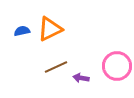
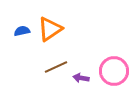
orange triangle: rotated 8 degrees counterclockwise
pink circle: moved 3 px left, 5 px down
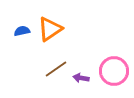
brown line: moved 2 px down; rotated 10 degrees counterclockwise
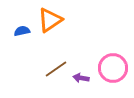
orange triangle: moved 9 px up
pink circle: moved 1 px left, 3 px up
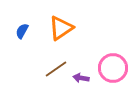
orange triangle: moved 11 px right, 8 px down
blue semicircle: rotated 49 degrees counterclockwise
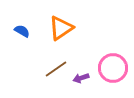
blue semicircle: rotated 91 degrees clockwise
purple arrow: rotated 28 degrees counterclockwise
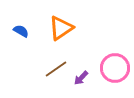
blue semicircle: moved 1 px left
pink circle: moved 2 px right
purple arrow: rotated 28 degrees counterclockwise
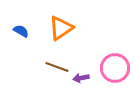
brown line: moved 1 px right, 2 px up; rotated 55 degrees clockwise
purple arrow: rotated 35 degrees clockwise
